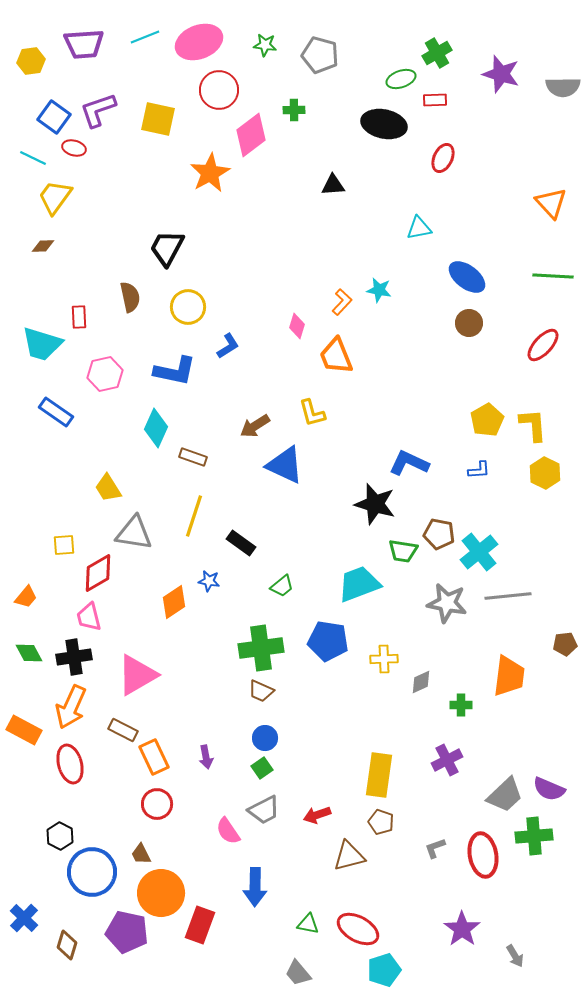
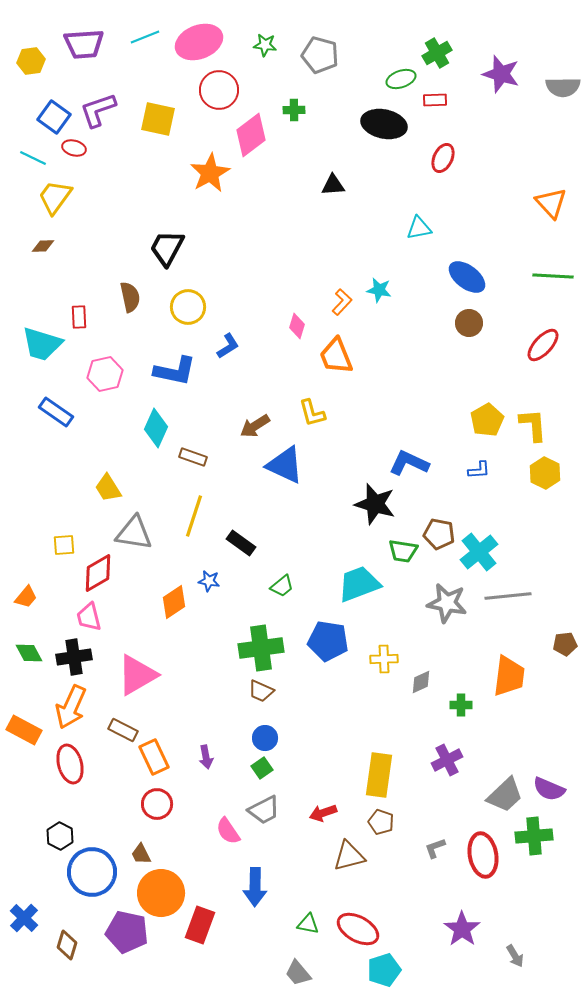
red arrow at (317, 815): moved 6 px right, 2 px up
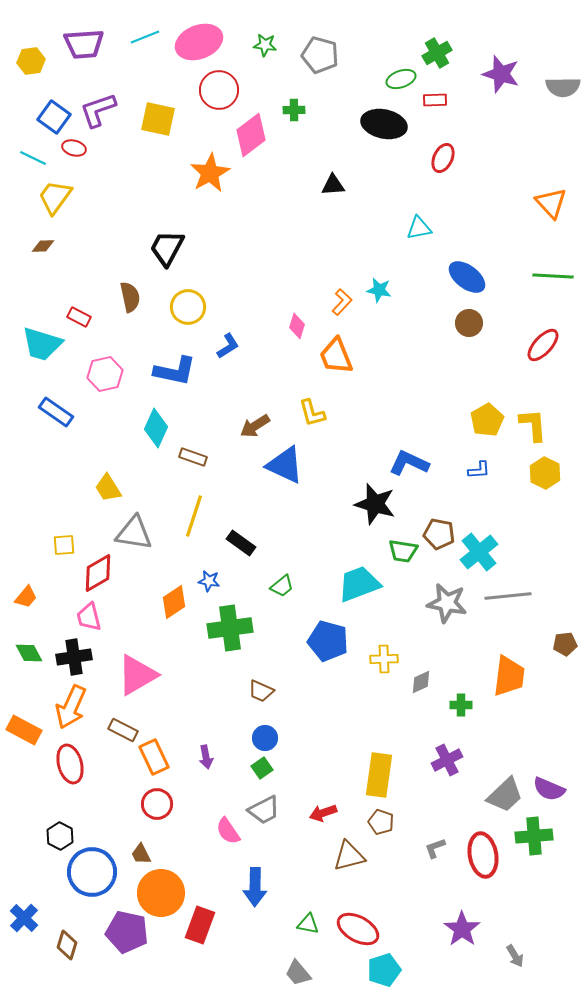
red rectangle at (79, 317): rotated 60 degrees counterclockwise
blue pentagon at (328, 641): rotated 6 degrees clockwise
green cross at (261, 648): moved 31 px left, 20 px up
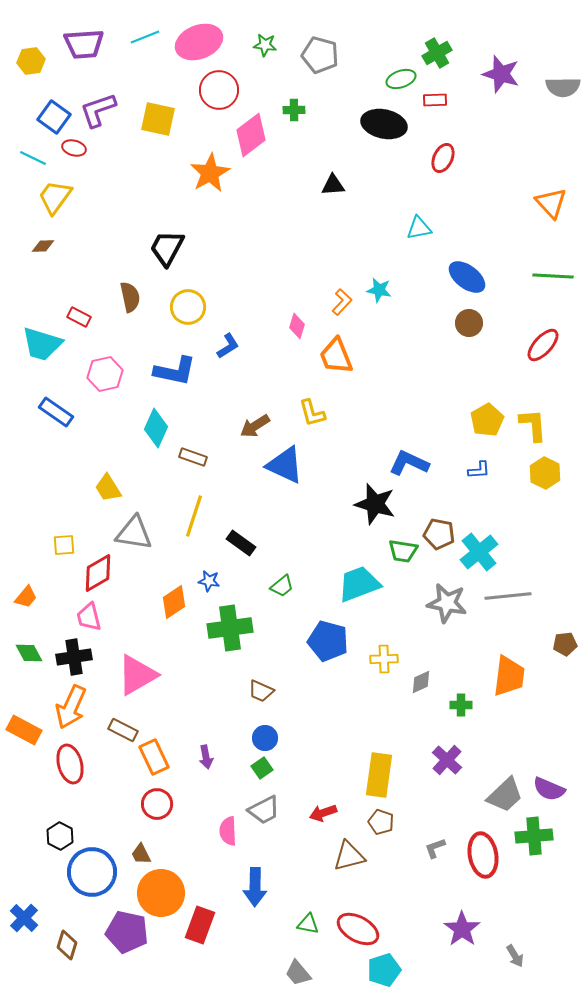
purple cross at (447, 760): rotated 20 degrees counterclockwise
pink semicircle at (228, 831): rotated 32 degrees clockwise
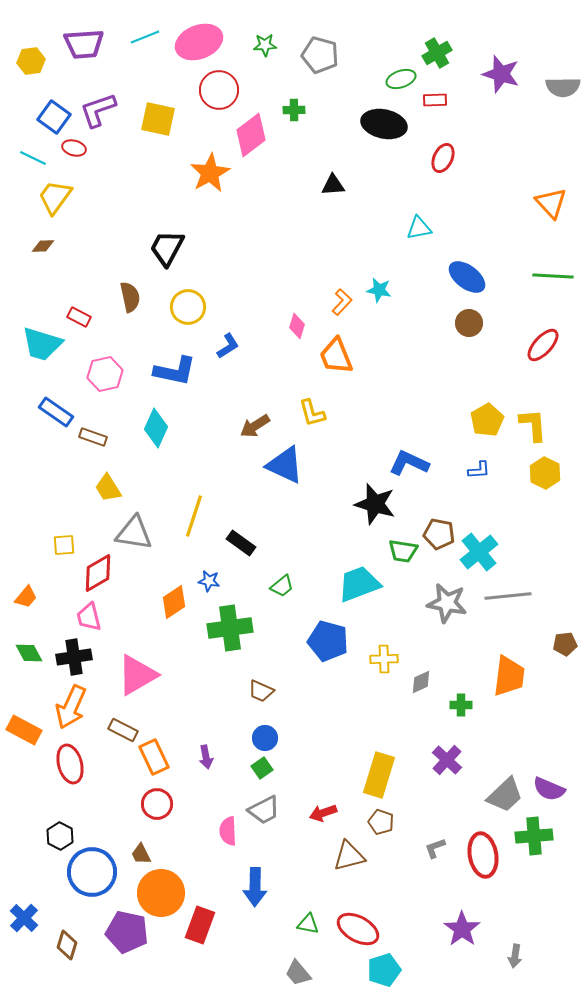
green star at (265, 45): rotated 10 degrees counterclockwise
brown rectangle at (193, 457): moved 100 px left, 20 px up
yellow rectangle at (379, 775): rotated 9 degrees clockwise
gray arrow at (515, 956): rotated 40 degrees clockwise
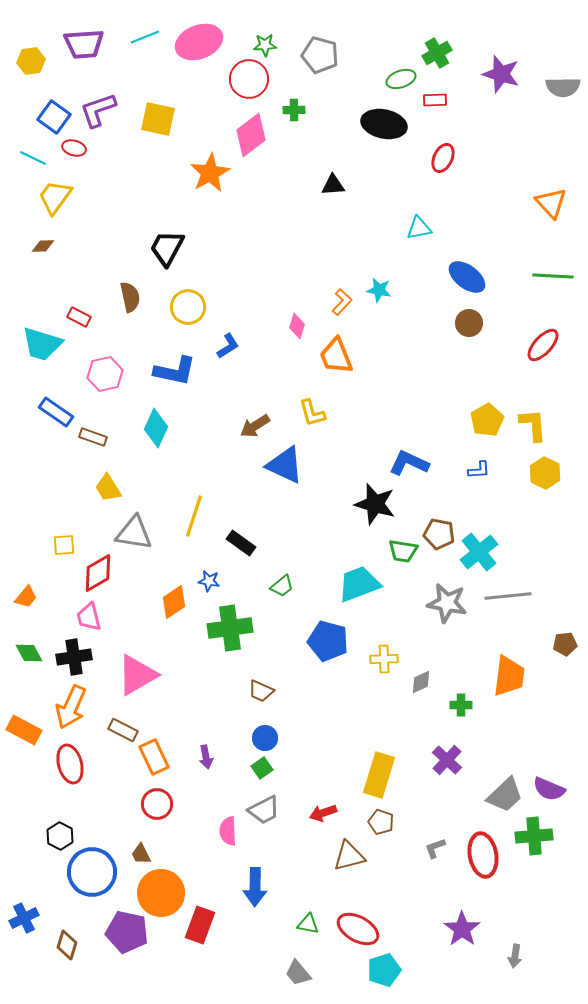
red circle at (219, 90): moved 30 px right, 11 px up
blue cross at (24, 918): rotated 20 degrees clockwise
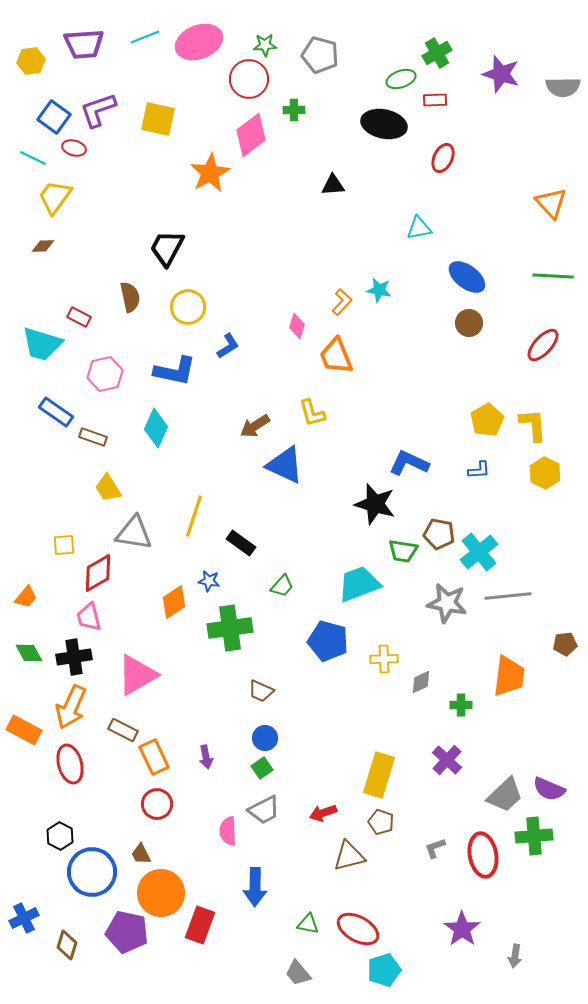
green trapezoid at (282, 586): rotated 10 degrees counterclockwise
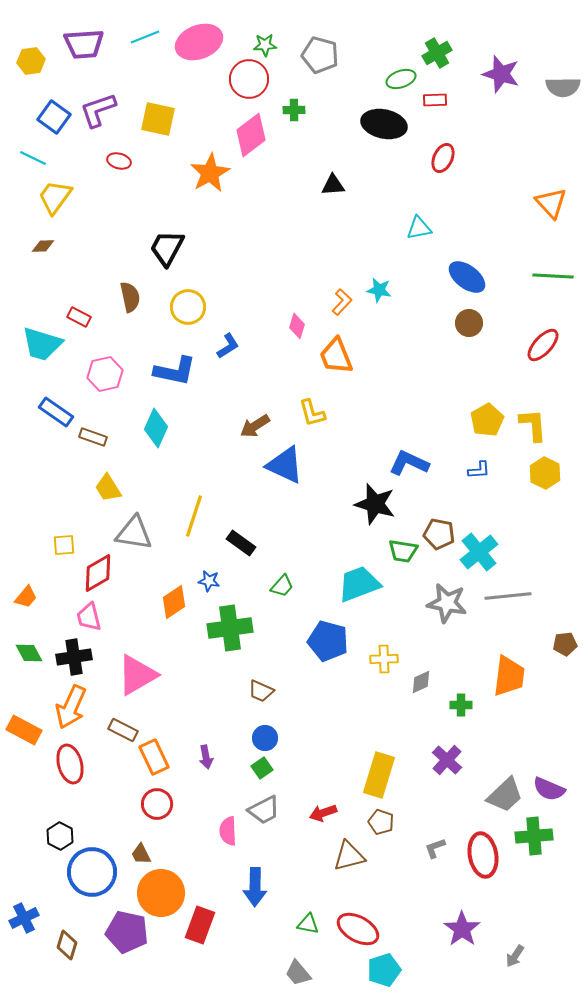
red ellipse at (74, 148): moved 45 px right, 13 px down
gray arrow at (515, 956): rotated 25 degrees clockwise
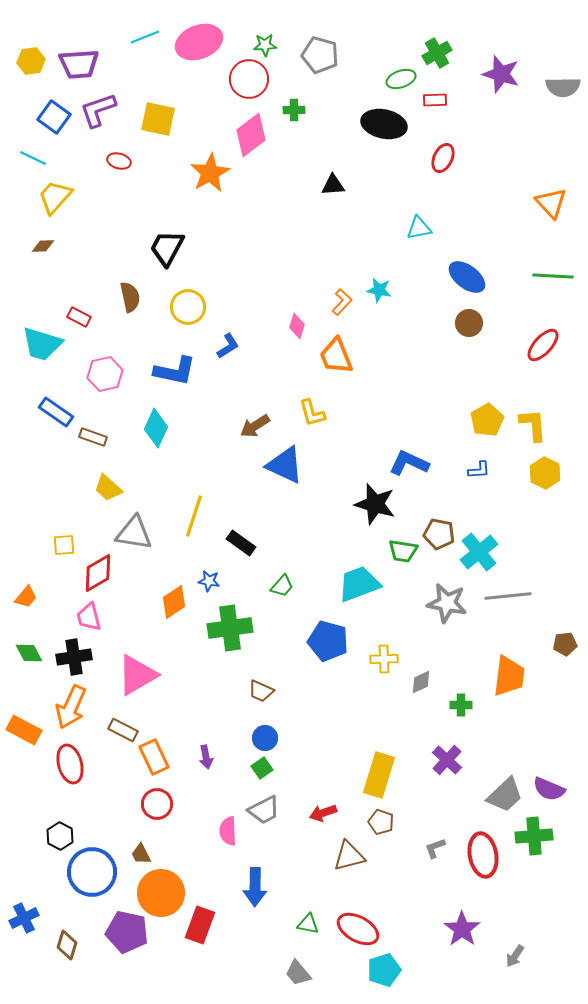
purple trapezoid at (84, 44): moved 5 px left, 20 px down
yellow trapezoid at (55, 197): rotated 6 degrees clockwise
yellow trapezoid at (108, 488): rotated 16 degrees counterclockwise
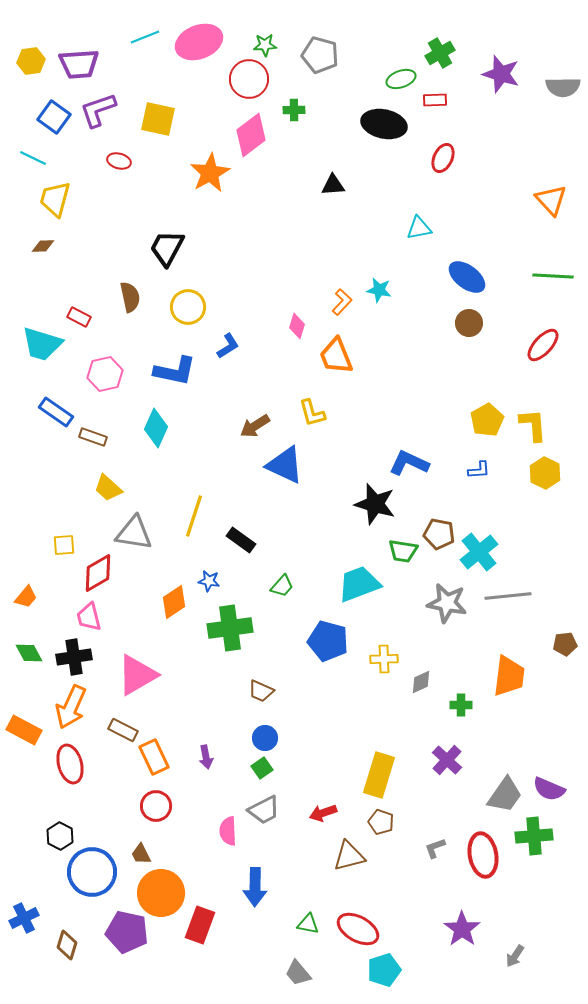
green cross at (437, 53): moved 3 px right
yellow trapezoid at (55, 197): moved 2 px down; rotated 27 degrees counterclockwise
orange triangle at (551, 203): moved 3 px up
black rectangle at (241, 543): moved 3 px up
gray trapezoid at (505, 795): rotated 12 degrees counterclockwise
red circle at (157, 804): moved 1 px left, 2 px down
